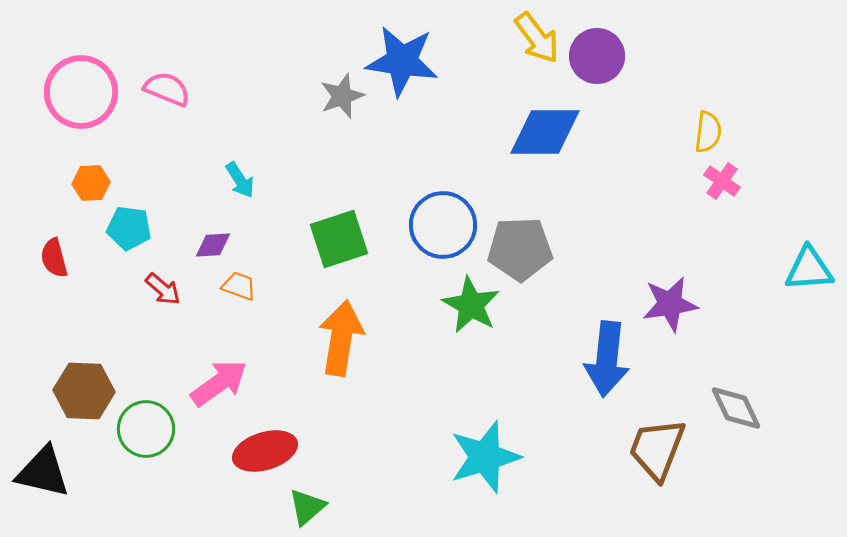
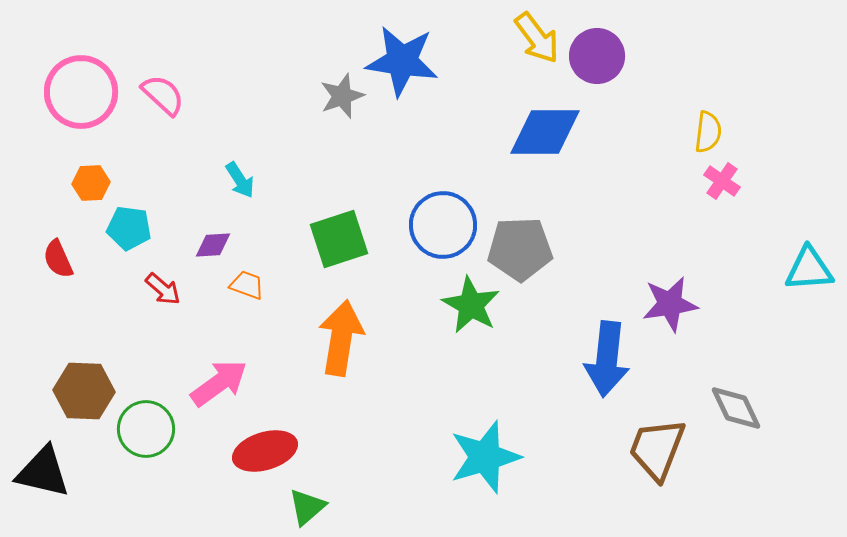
pink semicircle: moved 4 px left, 6 px down; rotated 21 degrees clockwise
red semicircle: moved 4 px right, 1 px down; rotated 9 degrees counterclockwise
orange trapezoid: moved 8 px right, 1 px up
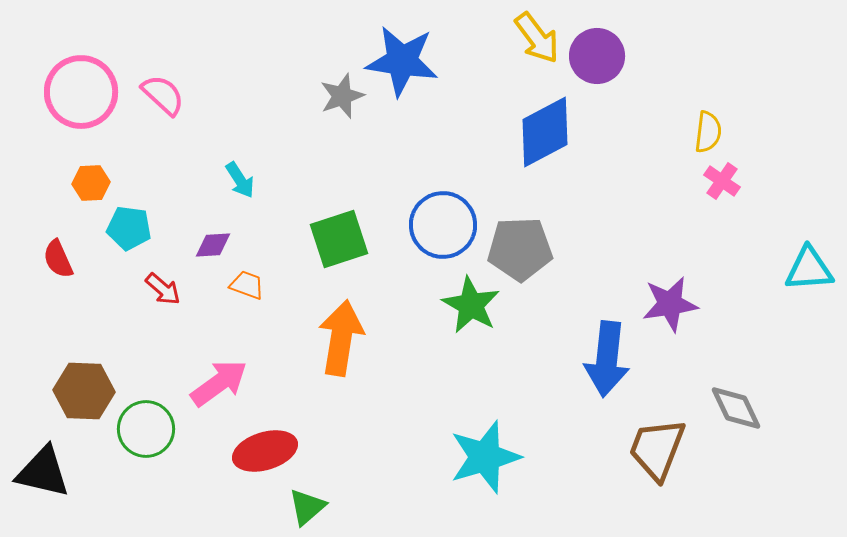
blue diamond: rotated 28 degrees counterclockwise
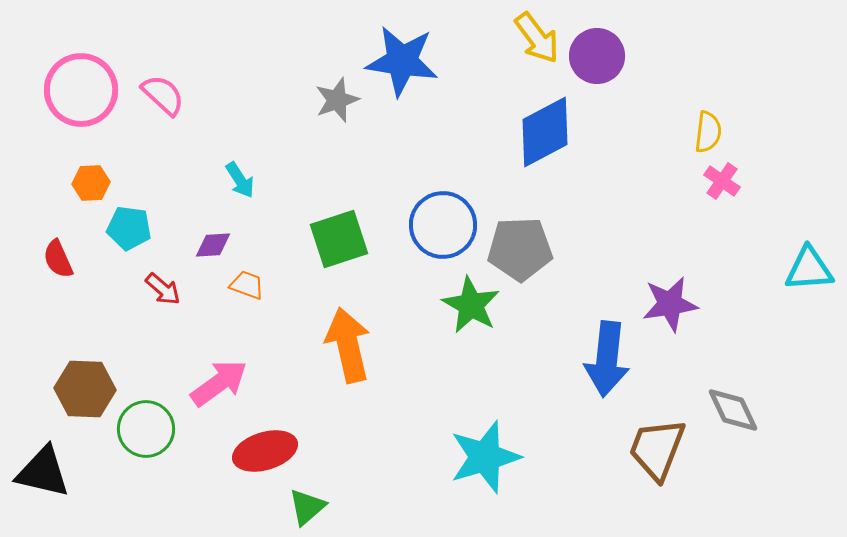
pink circle: moved 2 px up
gray star: moved 5 px left, 4 px down
orange arrow: moved 7 px right, 7 px down; rotated 22 degrees counterclockwise
brown hexagon: moved 1 px right, 2 px up
gray diamond: moved 3 px left, 2 px down
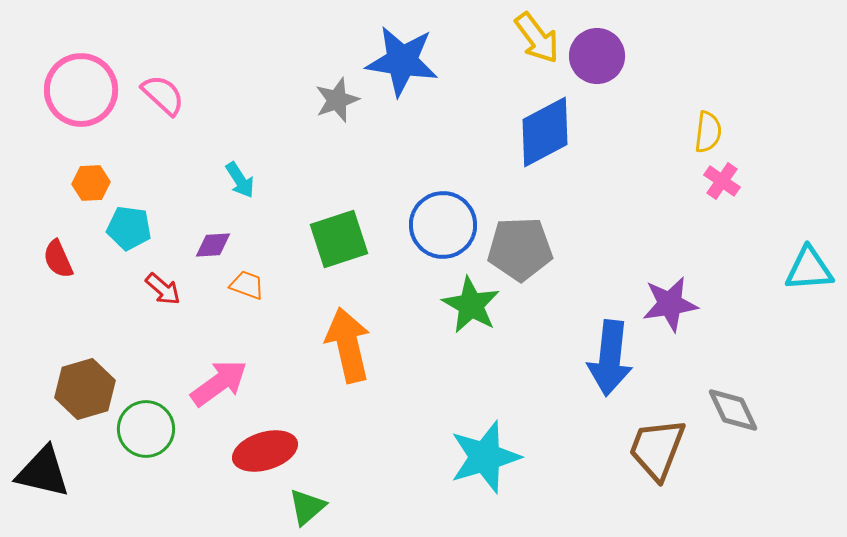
blue arrow: moved 3 px right, 1 px up
brown hexagon: rotated 18 degrees counterclockwise
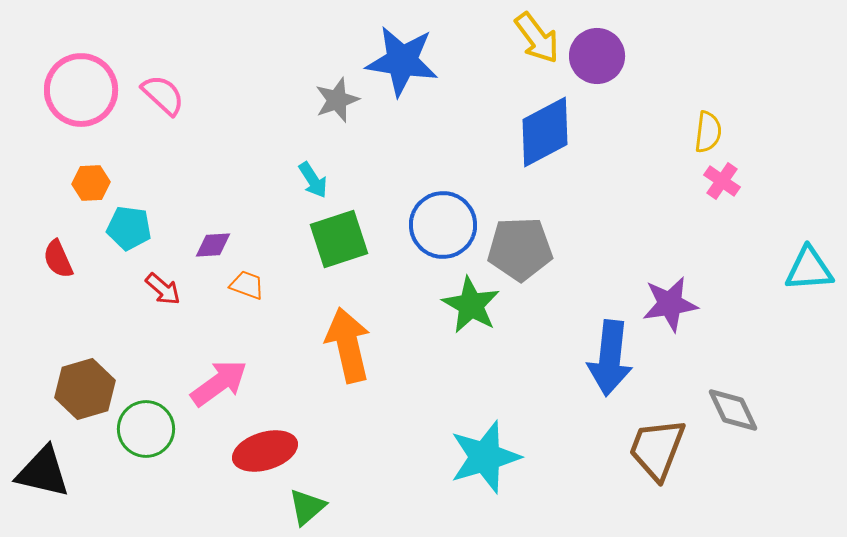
cyan arrow: moved 73 px right
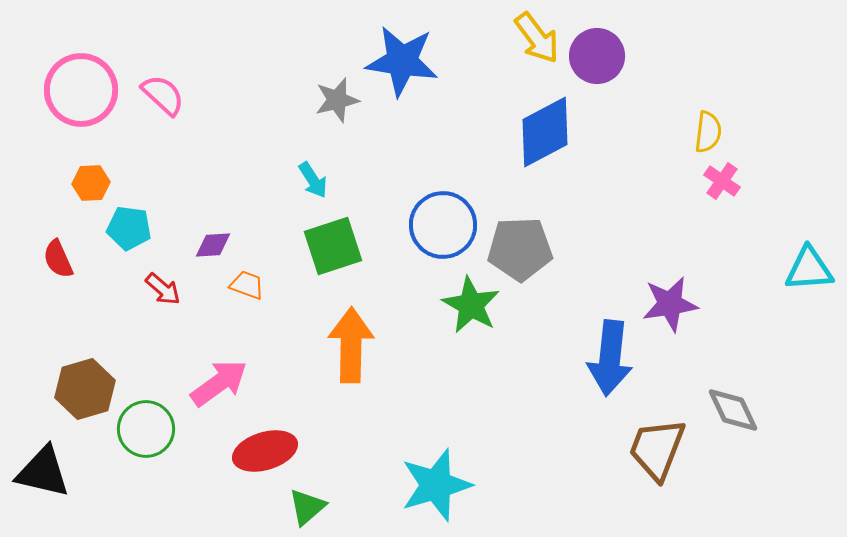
gray star: rotated 6 degrees clockwise
green square: moved 6 px left, 7 px down
orange arrow: moved 3 px right; rotated 14 degrees clockwise
cyan star: moved 49 px left, 28 px down
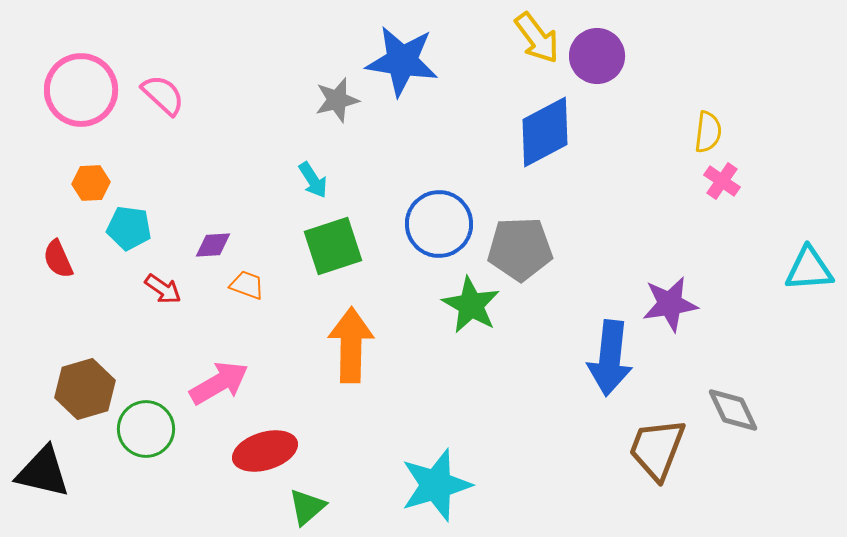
blue circle: moved 4 px left, 1 px up
red arrow: rotated 6 degrees counterclockwise
pink arrow: rotated 6 degrees clockwise
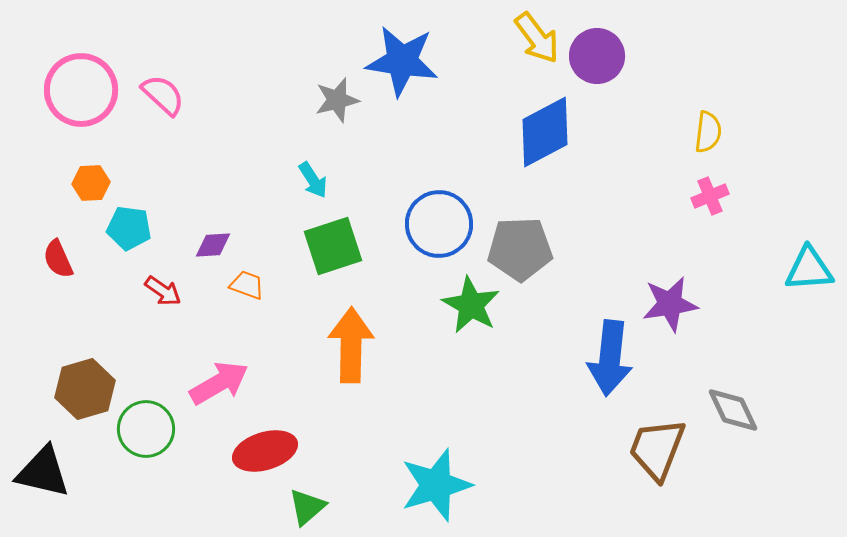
pink cross: moved 12 px left, 15 px down; rotated 33 degrees clockwise
red arrow: moved 2 px down
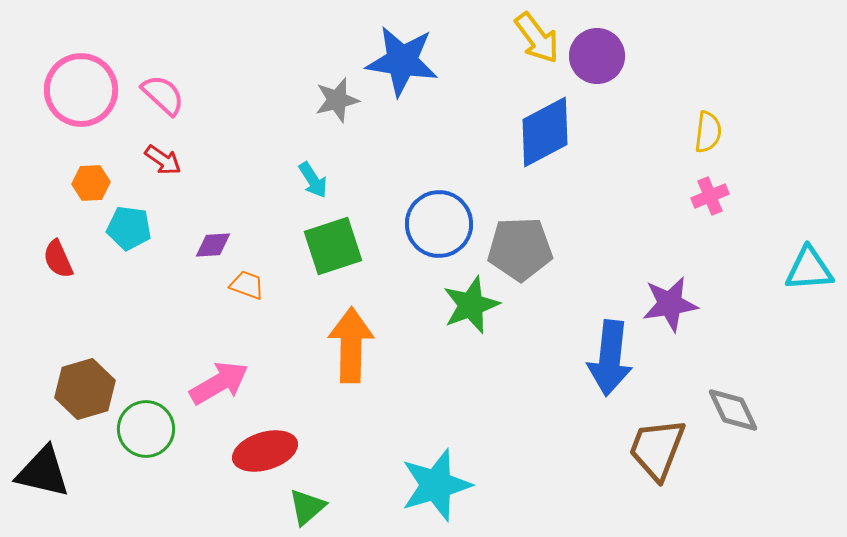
red arrow: moved 131 px up
green star: rotated 22 degrees clockwise
